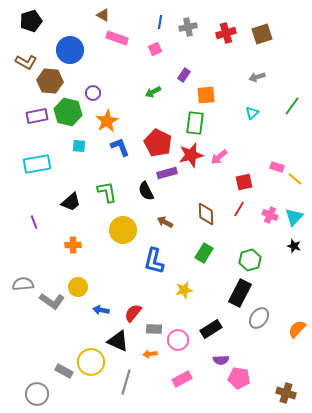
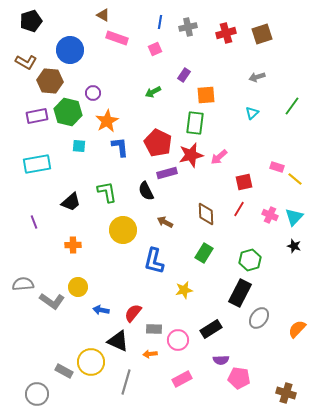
blue L-shape at (120, 147): rotated 15 degrees clockwise
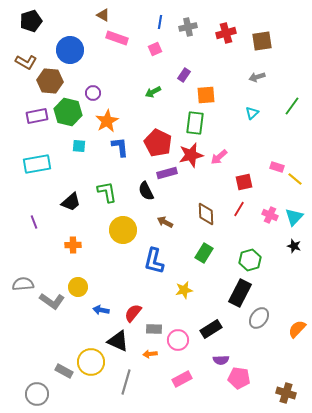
brown square at (262, 34): moved 7 px down; rotated 10 degrees clockwise
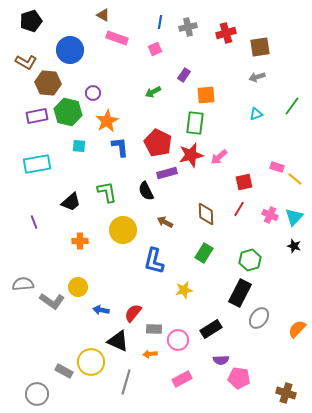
brown square at (262, 41): moved 2 px left, 6 px down
brown hexagon at (50, 81): moved 2 px left, 2 px down
cyan triangle at (252, 113): moved 4 px right, 1 px down; rotated 24 degrees clockwise
orange cross at (73, 245): moved 7 px right, 4 px up
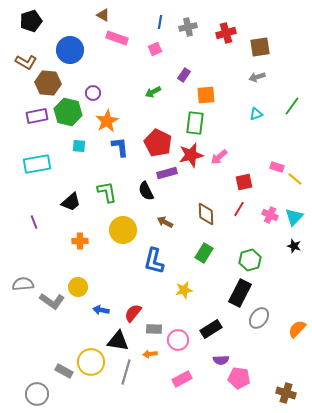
black triangle at (118, 341): rotated 15 degrees counterclockwise
gray line at (126, 382): moved 10 px up
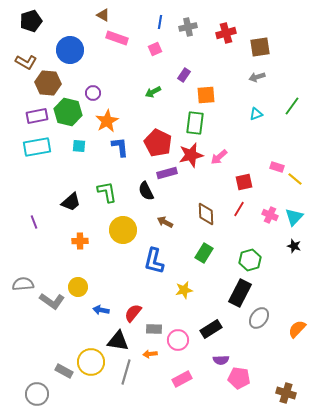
cyan rectangle at (37, 164): moved 17 px up
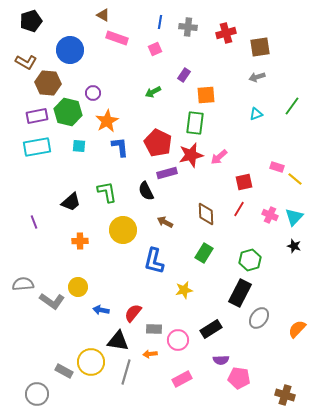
gray cross at (188, 27): rotated 18 degrees clockwise
brown cross at (286, 393): moved 1 px left, 2 px down
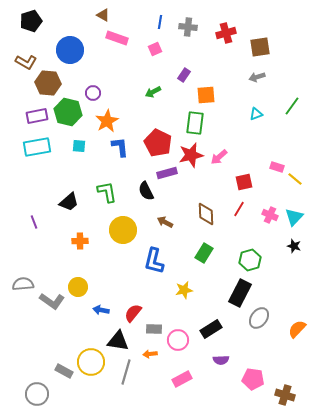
black trapezoid at (71, 202): moved 2 px left
pink pentagon at (239, 378): moved 14 px right, 1 px down
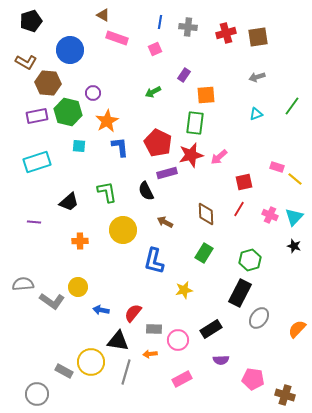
brown square at (260, 47): moved 2 px left, 10 px up
cyan rectangle at (37, 147): moved 15 px down; rotated 8 degrees counterclockwise
purple line at (34, 222): rotated 64 degrees counterclockwise
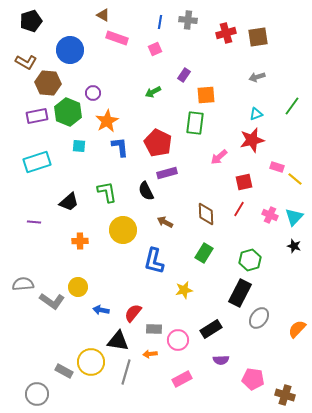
gray cross at (188, 27): moved 7 px up
green hexagon at (68, 112): rotated 8 degrees clockwise
red star at (191, 155): moved 61 px right, 15 px up
